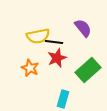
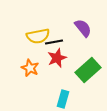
black line: rotated 18 degrees counterclockwise
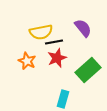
yellow semicircle: moved 3 px right, 4 px up
orange star: moved 3 px left, 7 px up
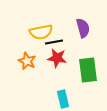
purple semicircle: rotated 24 degrees clockwise
red star: rotated 30 degrees clockwise
green rectangle: rotated 55 degrees counterclockwise
cyan rectangle: rotated 30 degrees counterclockwise
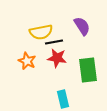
purple semicircle: moved 1 px left, 2 px up; rotated 18 degrees counterclockwise
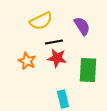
yellow semicircle: moved 11 px up; rotated 15 degrees counterclockwise
green rectangle: rotated 10 degrees clockwise
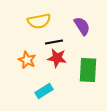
yellow semicircle: moved 2 px left; rotated 15 degrees clockwise
orange star: moved 1 px up
cyan rectangle: moved 19 px left, 8 px up; rotated 72 degrees clockwise
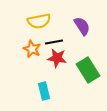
orange star: moved 5 px right, 11 px up
green rectangle: rotated 35 degrees counterclockwise
cyan rectangle: rotated 72 degrees counterclockwise
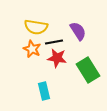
yellow semicircle: moved 3 px left, 6 px down; rotated 20 degrees clockwise
purple semicircle: moved 4 px left, 5 px down
